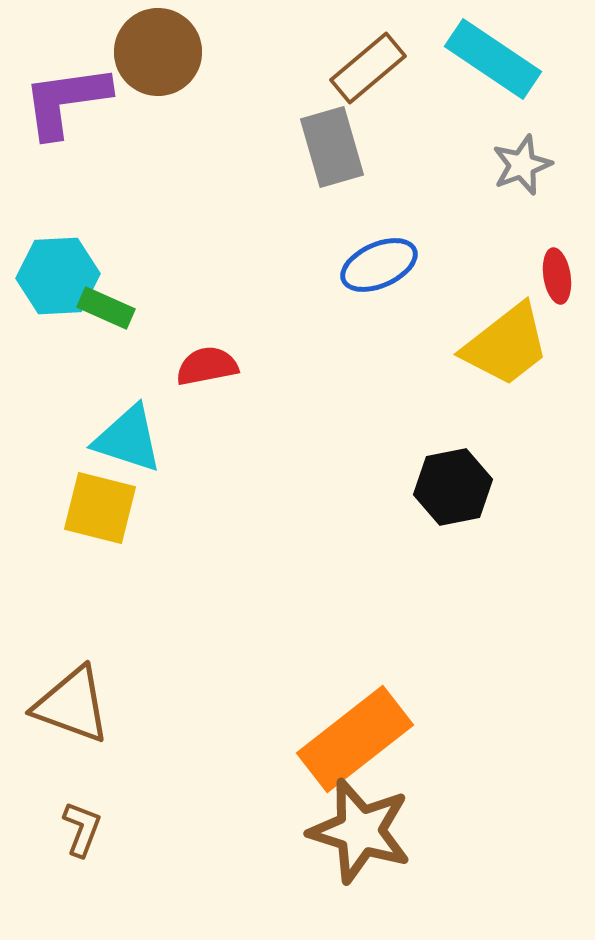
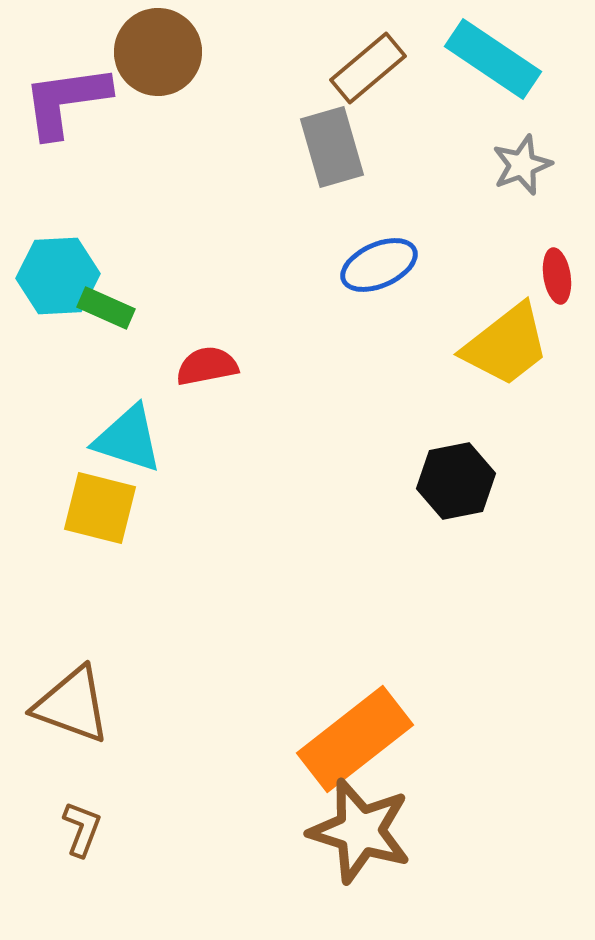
black hexagon: moved 3 px right, 6 px up
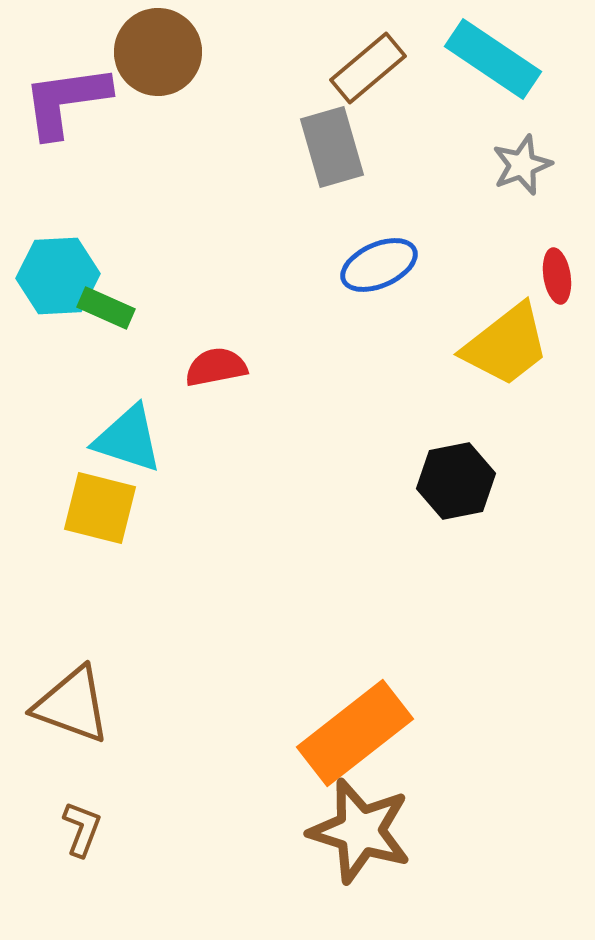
red semicircle: moved 9 px right, 1 px down
orange rectangle: moved 6 px up
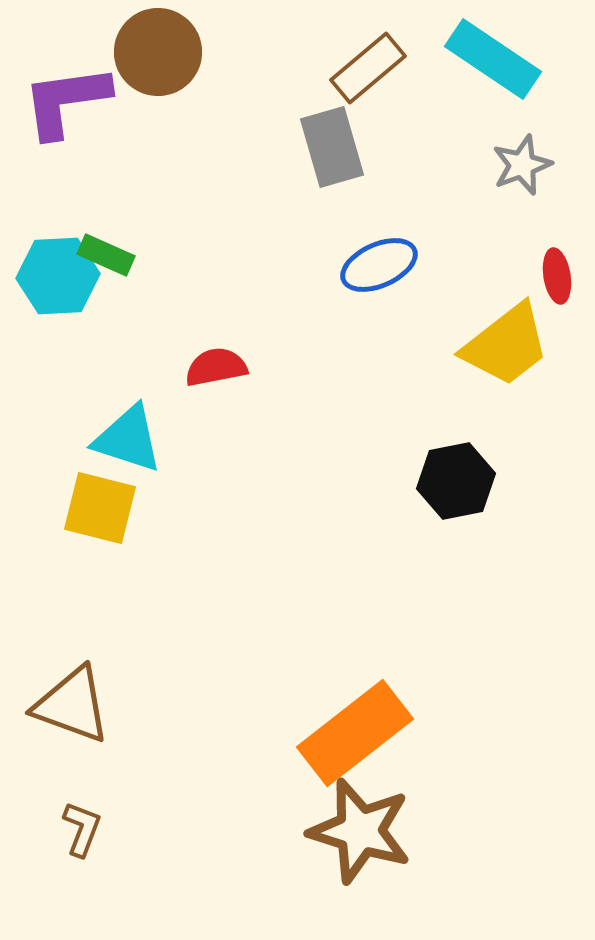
green rectangle: moved 53 px up
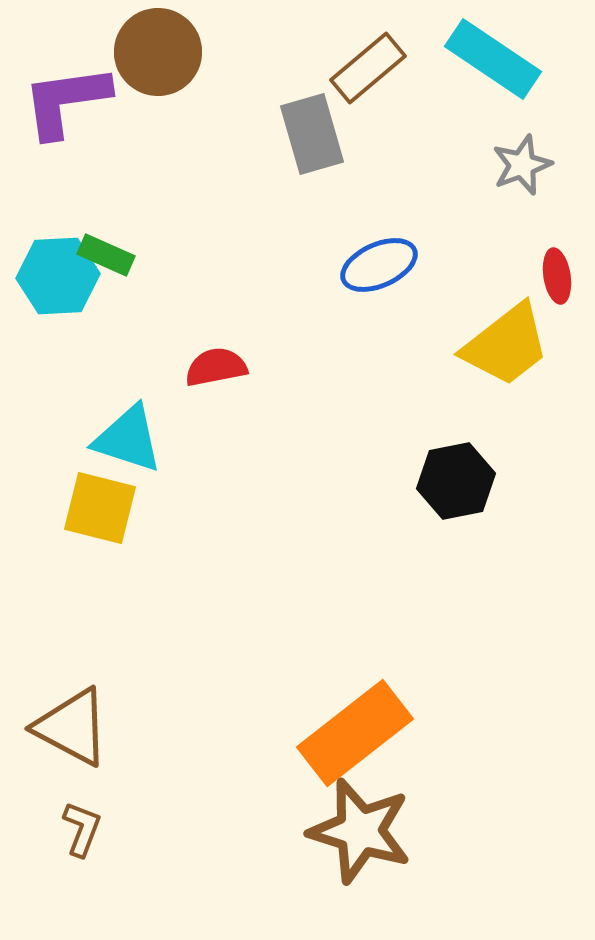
gray rectangle: moved 20 px left, 13 px up
brown triangle: moved 22 px down; rotated 8 degrees clockwise
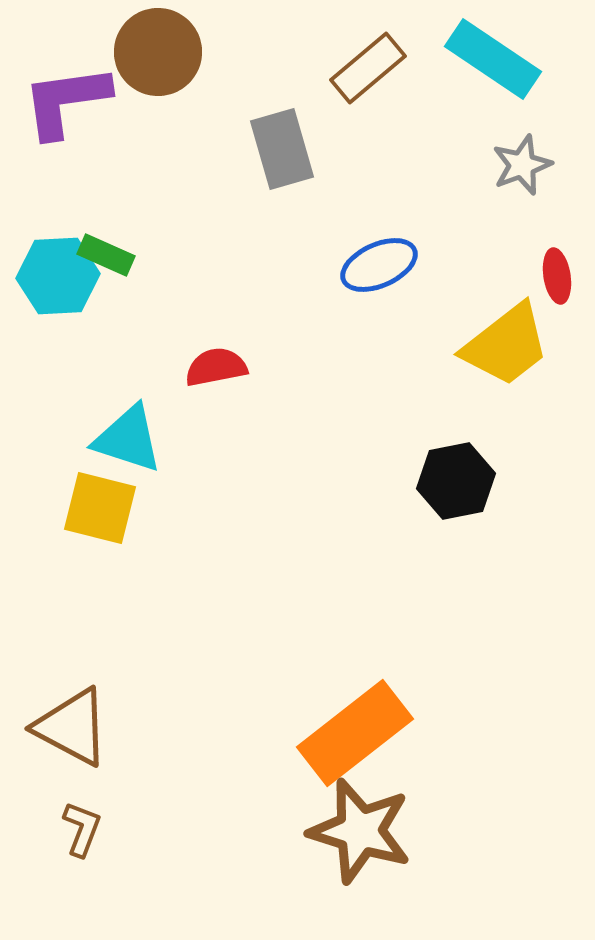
gray rectangle: moved 30 px left, 15 px down
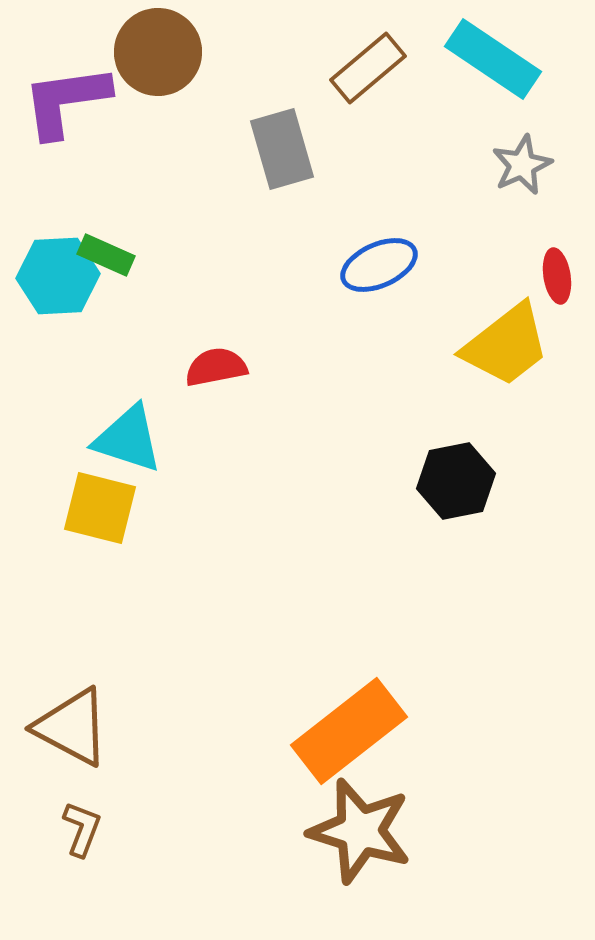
gray star: rotated 4 degrees counterclockwise
orange rectangle: moved 6 px left, 2 px up
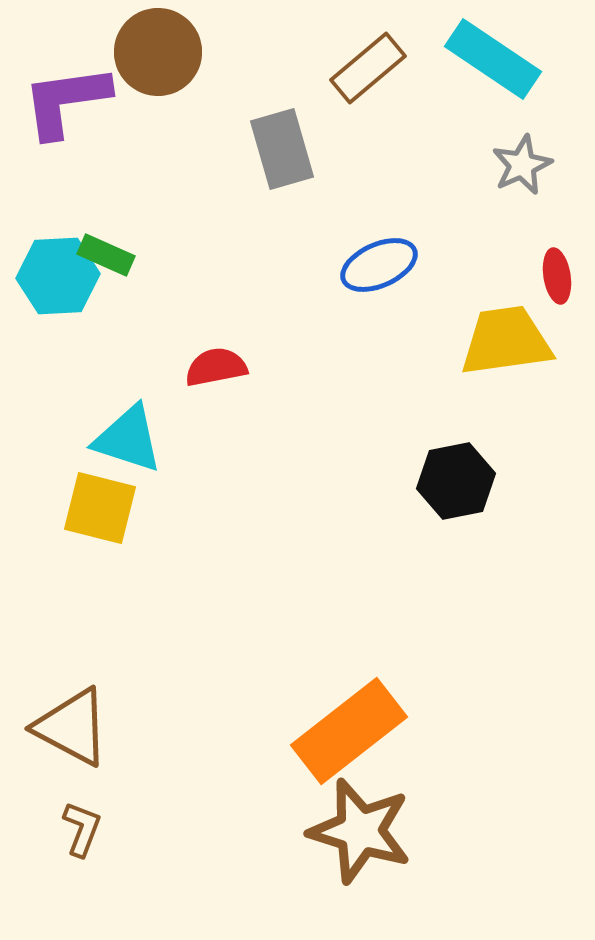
yellow trapezoid: moved 4 px up; rotated 150 degrees counterclockwise
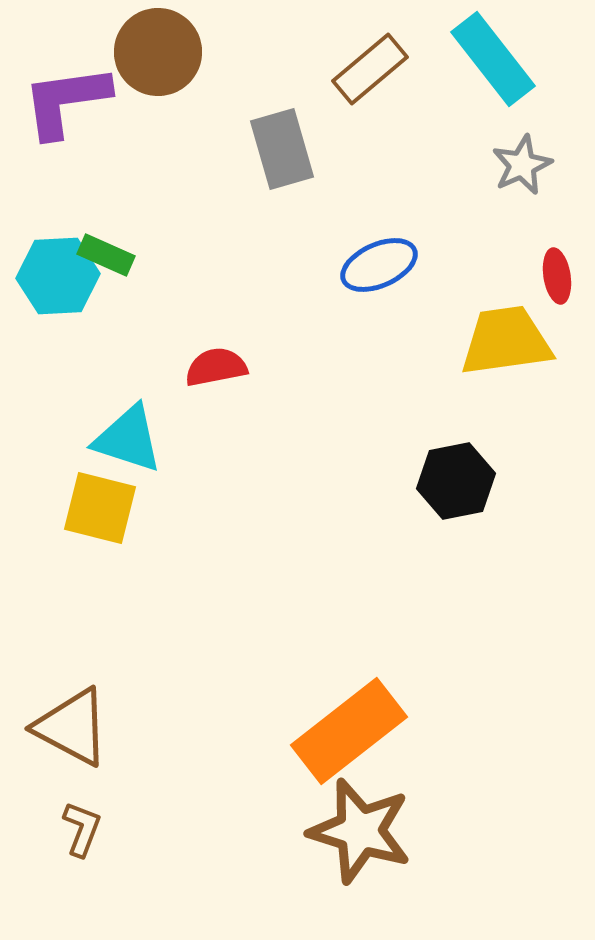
cyan rectangle: rotated 18 degrees clockwise
brown rectangle: moved 2 px right, 1 px down
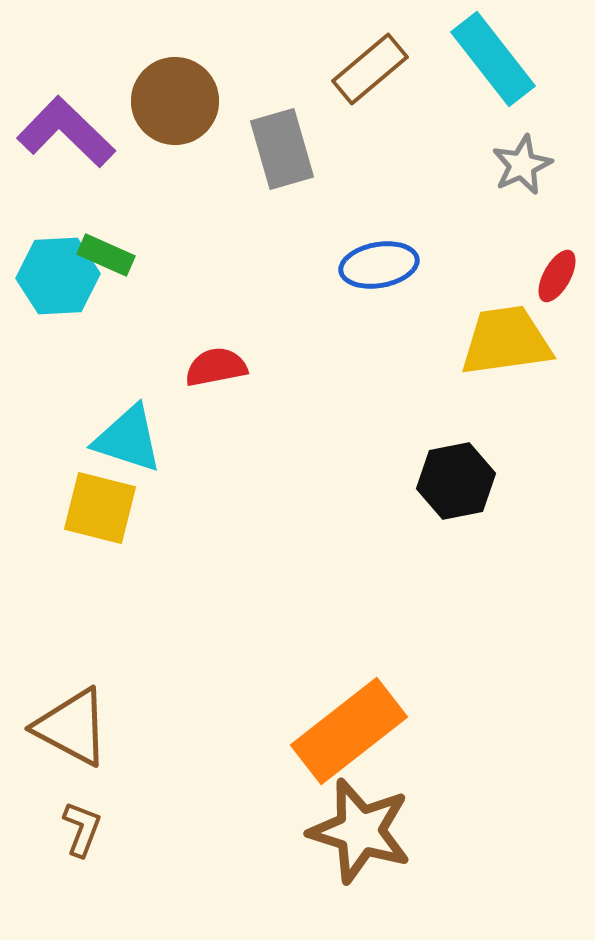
brown circle: moved 17 px right, 49 px down
purple L-shape: moved 31 px down; rotated 52 degrees clockwise
blue ellipse: rotated 14 degrees clockwise
red ellipse: rotated 38 degrees clockwise
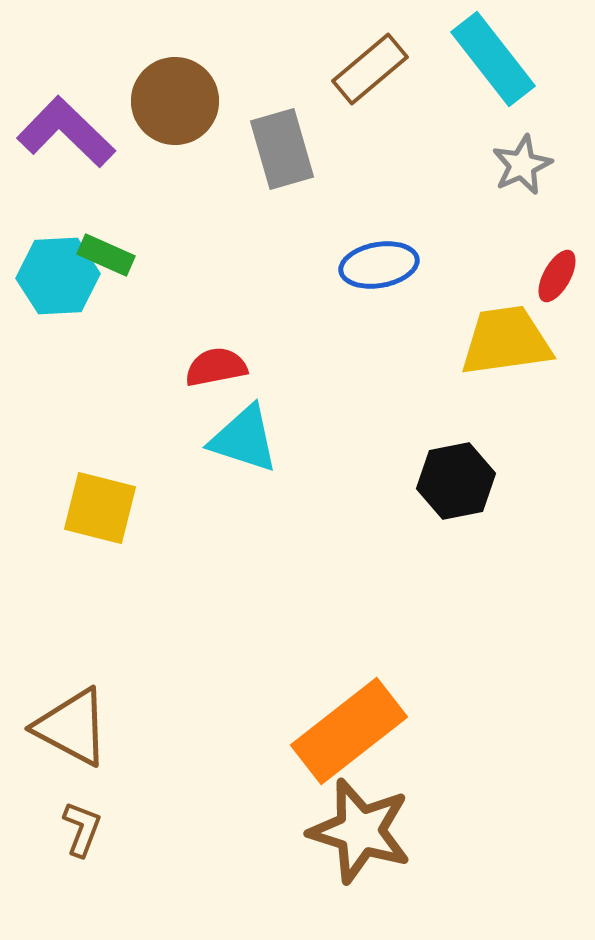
cyan triangle: moved 116 px right
